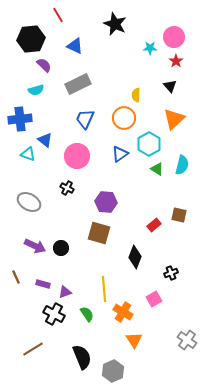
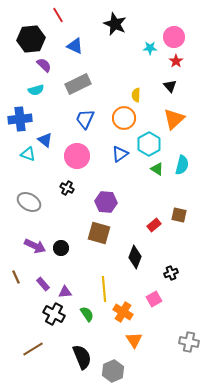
purple rectangle at (43, 284): rotated 32 degrees clockwise
purple triangle at (65, 292): rotated 16 degrees clockwise
gray cross at (187, 340): moved 2 px right, 2 px down; rotated 24 degrees counterclockwise
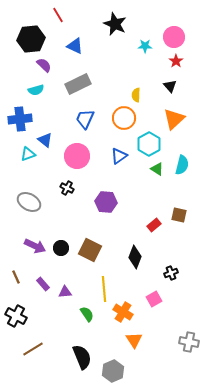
cyan star at (150, 48): moved 5 px left, 2 px up
cyan triangle at (28, 154): rotated 42 degrees counterclockwise
blue triangle at (120, 154): moved 1 px left, 2 px down
brown square at (99, 233): moved 9 px left, 17 px down; rotated 10 degrees clockwise
black cross at (54, 314): moved 38 px left, 2 px down
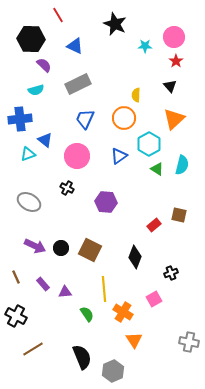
black hexagon at (31, 39): rotated 8 degrees clockwise
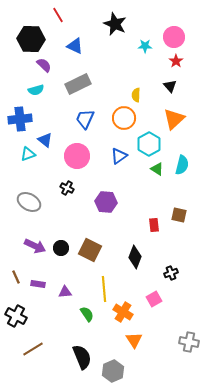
red rectangle at (154, 225): rotated 56 degrees counterclockwise
purple rectangle at (43, 284): moved 5 px left; rotated 40 degrees counterclockwise
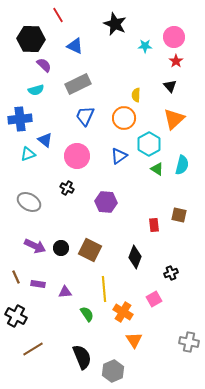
blue trapezoid at (85, 119): moved 3 px up
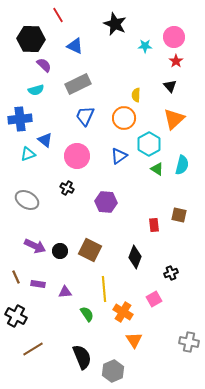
gray ellipse at (29, 202): moved 2 px left, 2 px up
black circle at (61, 248): moved 1 px left, 3 px down
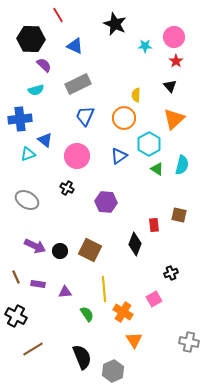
black diamond at (135, 257): moved 13 px up
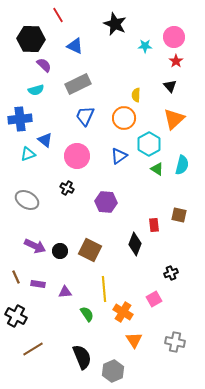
gray cross at (189, 342): moved 14 px left
